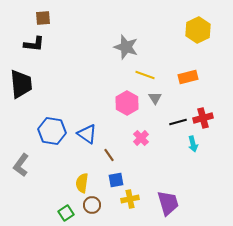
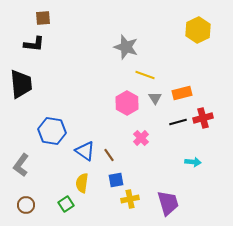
orange rectangle: moved 6 px left, 16 px down
blue triangle: moved 2 px left, 17 px down
cyan arrow: moved 18 px down; rotated 70 degrees counterclockwise
brown circle: moved 66 px left
green square: moved 9 px up
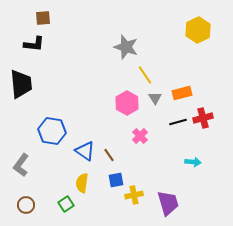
yellow line: rotated 36 degrees clockwise
pink cross: moved 1 px left, 2 px up
yellow cross: moved 4 px right, 4 px up
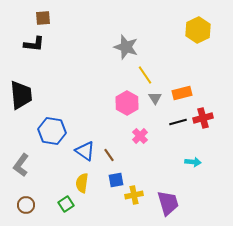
black trapezoid: moved 11 px down
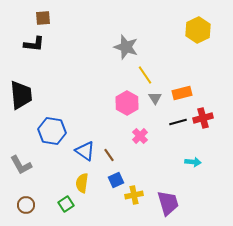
gray L-shape: rotated 65 degrees counterclockwise
blue square: rotated 14 degrees counterclockwise
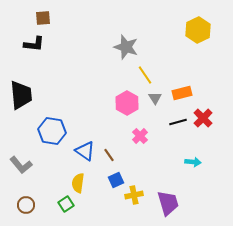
red cross: rotated 30 degrees counterclockwise
gray L-shape: rotated 10 degrees counterclockwise
yellow semicircle: moved 4 px left
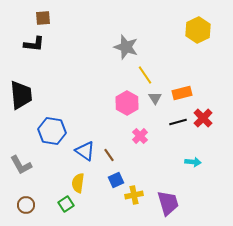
gray L-shape: rotated 10 degrees clockwise
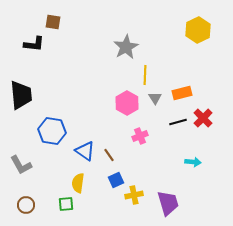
brown square: moved 10 px right, 4 px down; rotated 14 degrees clockwise
gray star: rotated 25 degrees clockwise
yellow line: rotated 36 degrees clockwise
pink cross: rotated 21 degrees clockwise
green square: rotated 28 degrees clockwise
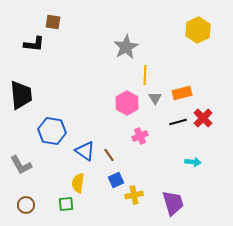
purple trapezoid: moved 5 px right
